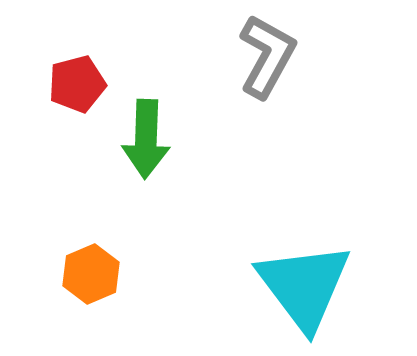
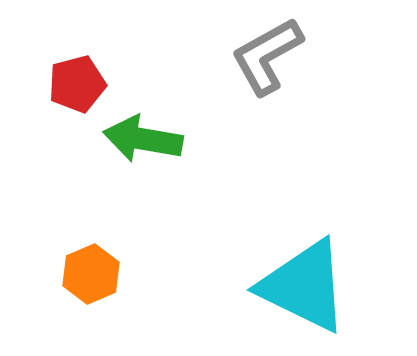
gray L-shape: rotated 148 degrees counterclockwise
green arrow: moved 3 px left; rotated 98 degrees clockwise
cyan triangle: rotated 27 degrees counterclockwise
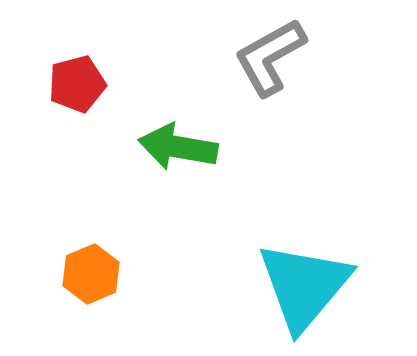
gray L-shape: moved 3 px right, 1 px down
green arrow: moved 35 px right, 8 px down
cyan triangle: rotated 44 degrees clockwise
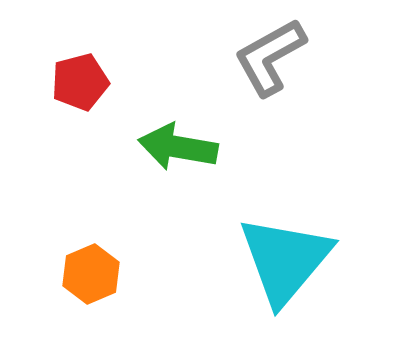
red pentagon: moved 3 px right, 2 px up
cyan triangle: moved 19 px left, 26 px up
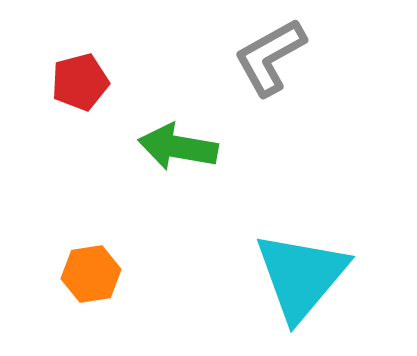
cyan triangle: moved 16 px right, 16 px down
orange hexagon: rotated 14 degrees clockwise
